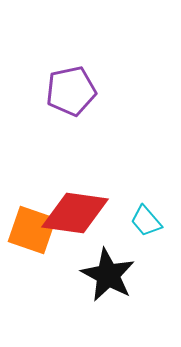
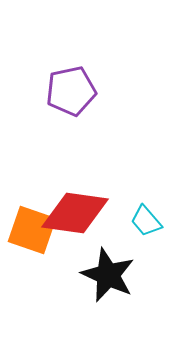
black star: rotated 4 degrees counterclockwise
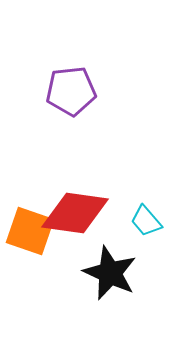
purple pentagon: rotated 6 degrees clockwise
orange square: moved 2 px left, 1 px down
black star: moved 2 px right, 2 px up
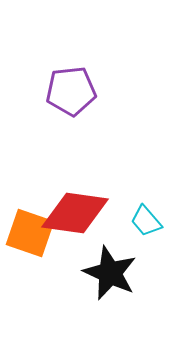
orange square: moved 2 px down
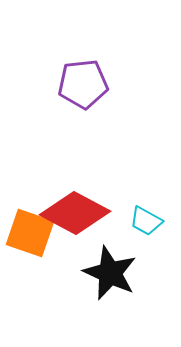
purple pentagon: moved 12 px right, 7 px up
red diamond: rotated 20 degrees clockwise
cyan trapezoid: rotated 20 degrees counterclockwise
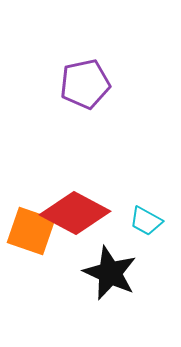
purple pentagon: moved 2 px right; rotated 6 degrees counterclockwise
orange square: moved 1 px right, 2 px up
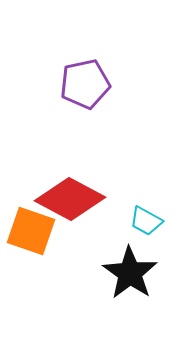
red diamond: moved 5 px left, 14 px up
black star: moved 20 px right; rotated 10 degrees clockwise
